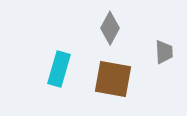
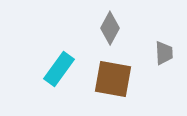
gray trapezoid: moved 1 px down
cyan rectangle: rotated 20 degrees clockwise
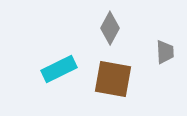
gray trapezoid: moved 1 px right, 1 px up
cyan rectangle: rotated 28 degrees clockwise
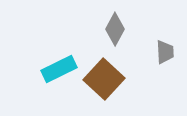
gray diamond: moved 5 px right, 1 px down
brown square: moved 9 px left; rotated 33 degrees clockwise
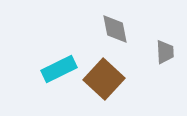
gray diamond: rotated 40 degrees counterclockwise
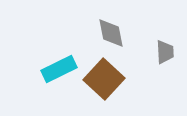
gray diamond: moved 4 px left, 4 px down
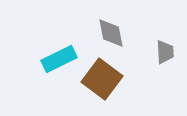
cyan rectangle: moved 10 px up
brown square: moved 2 px left; rotated 6 degrees counterclockwise
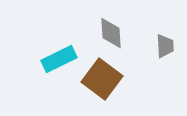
gray diamond: rotated 8 degrees clockwise
gray trapezoid: moved 6 px up
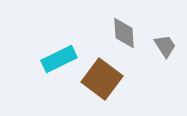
gray diamond: moved 13 px right
gray trapezoid: rotated 30 degrees counterclockwise
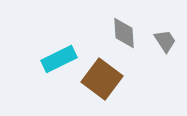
gray trapezoid: moved 5 px up
